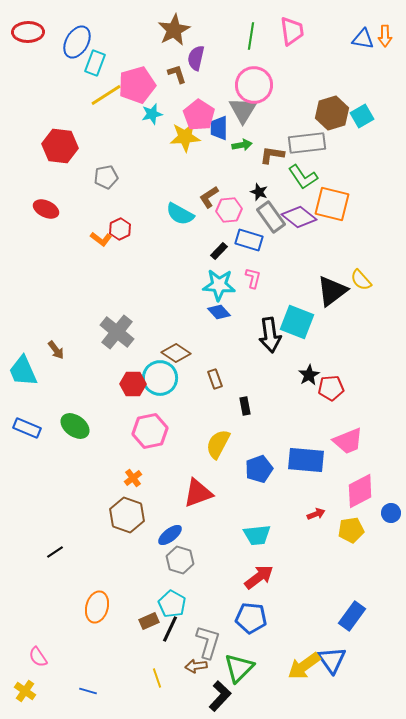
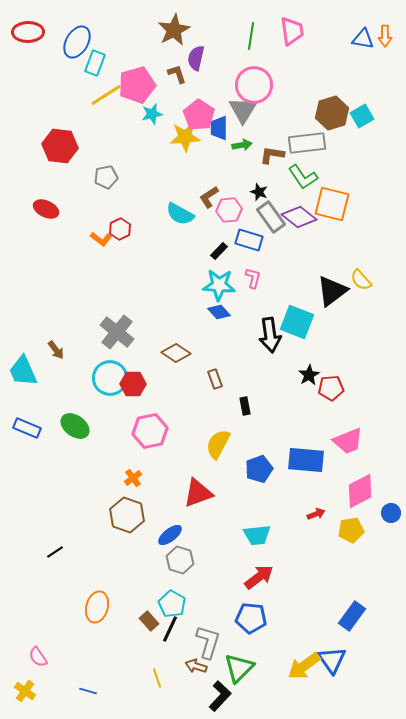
cyan circle at (160, 378): moved 50 px left
brown rectangle at (149, 621): rotated 72 degrees clockwise
brown arrow at (196, 666): rotated 25 degrees clockwise
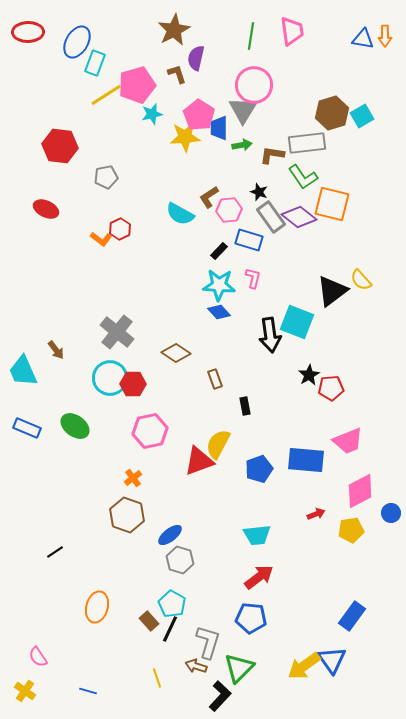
red triangle at (198, 493): moved 1 px right, 32 px up
